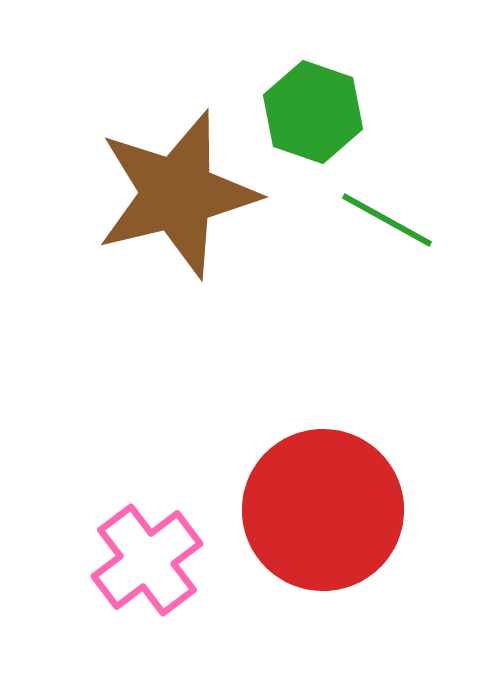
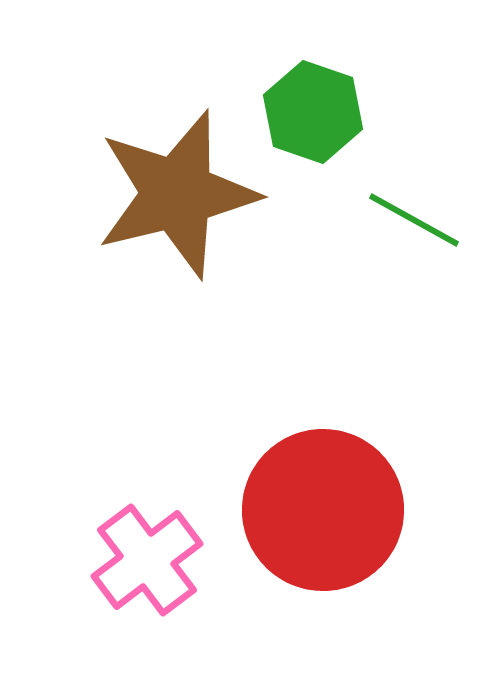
green line: moved 27 px right
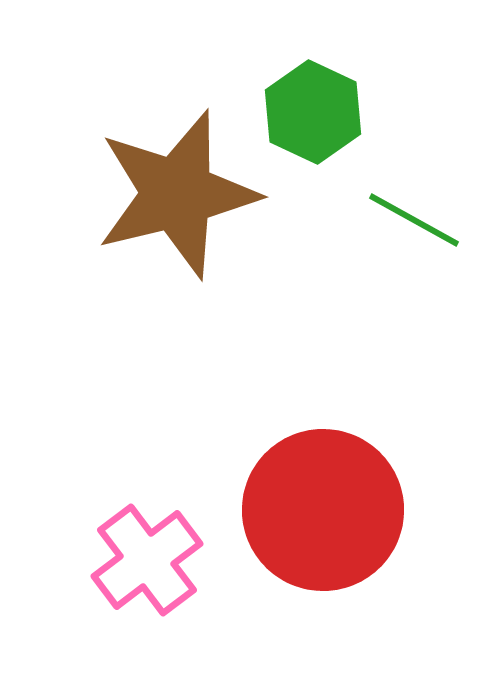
green hexagon: rotated 6 degrees clockwise
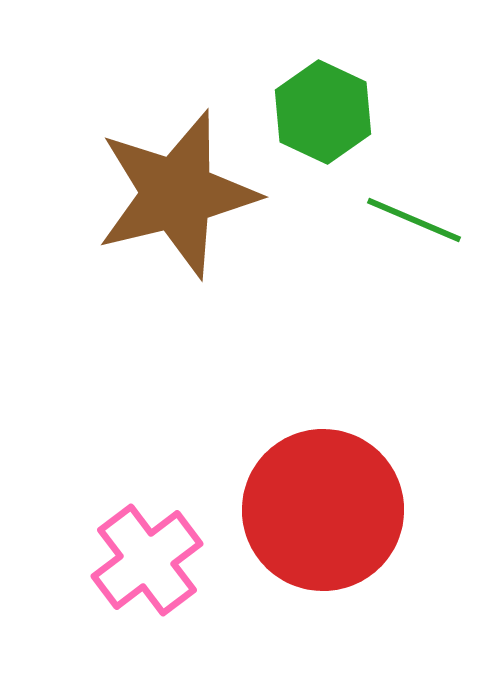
green hexagon: moved 10 px right
green line: rotated 6 degrees counterclockwise
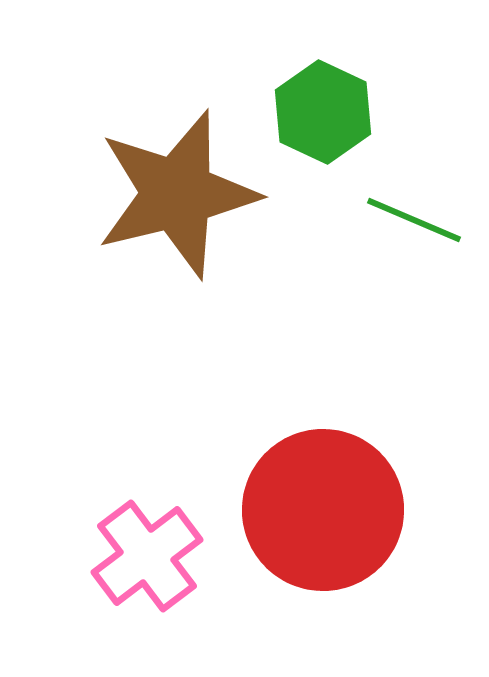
pink cross: moved 4 px up
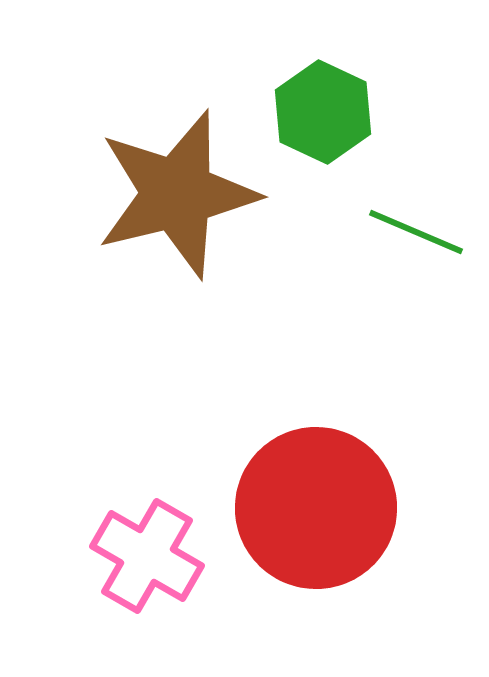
green line: moved 2 px right, 12 px down
red circle: moved 7 px left, 2 px up
pink cross: rotated 23 degrees counterclockwise
